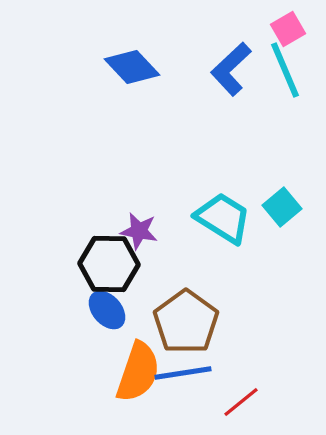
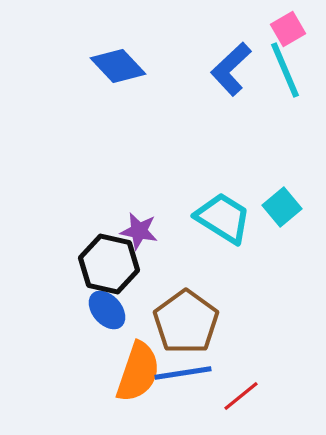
blue diamond: moved 14 px left, 1 px up
black hexagon: rotated 12 degrees clockwise
red line: moved 6 px up
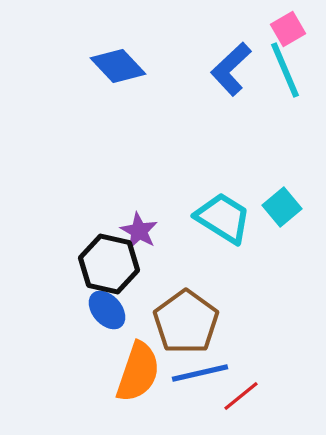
purple star: rotated 18 degrees clockwise
blue line: moved 17 px right; rotated 4 degrees counterclockwise
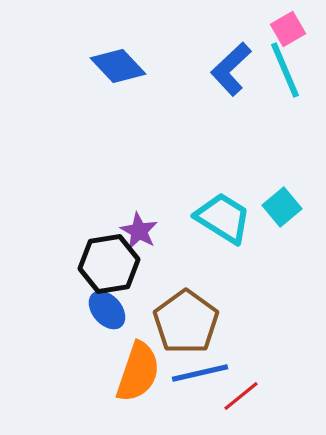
black hexagon: rotated 22 degrees counterclockwise
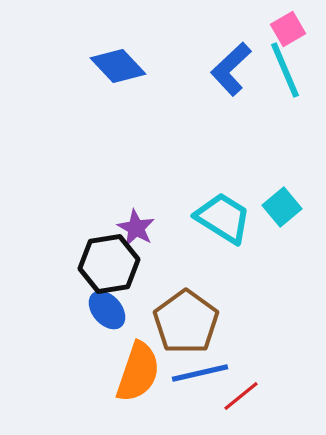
purple star: moved 3 px left, 3 px up
